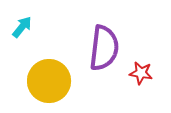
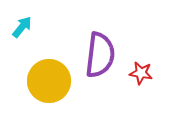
purple semicircle: moved 4 px left, 7 px down
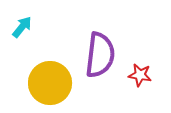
red star: moved 1 px left, 2 px down
yellow circle: moved 1 px right, 2 px down
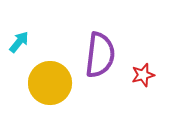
cyan arrow: moved 3 px left, 15 px down
red star: moved 3 px right; rotated 25 degrees counterclockwise
